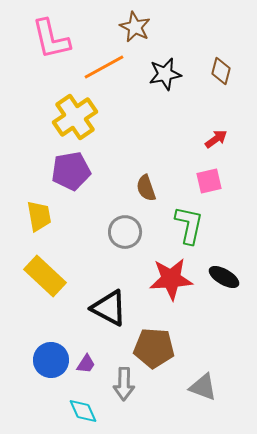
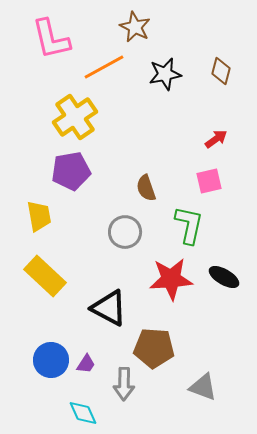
cyan diamond: moved 2 px down
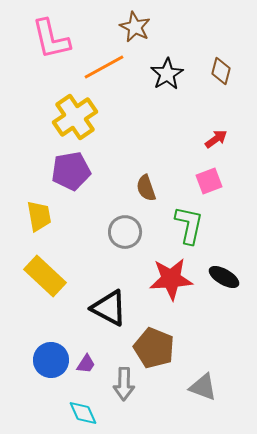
black star: moved 2 px right; rotated 20 degrees counterclockwise
pink square: rotated 8 degrees counterclockwise
brown pentagon: rotated 18 degrees clockwise
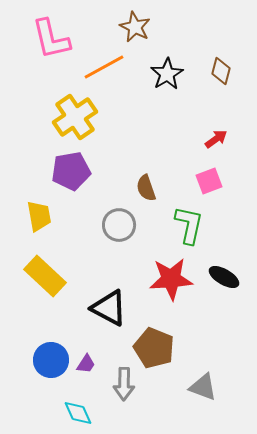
gray circle: moved 6 px left, 7 px up
cyan diamond: moved 5 px left
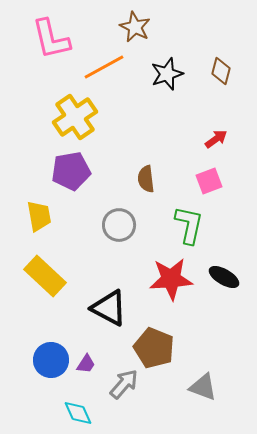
black star: rotated 12 degrees clockwise
brown semicircle: moved 9 px up; rotated 12 degrees clockwise
gray arrow: rotated 140 degrees counterclockwise
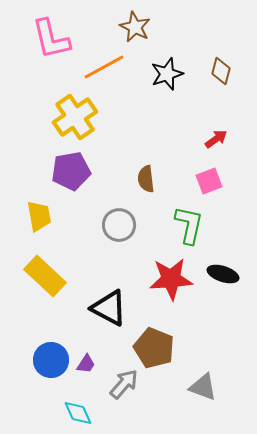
black ellipse: moved 1 px left, 3 px up; rotated 12 degrees counterclockwise
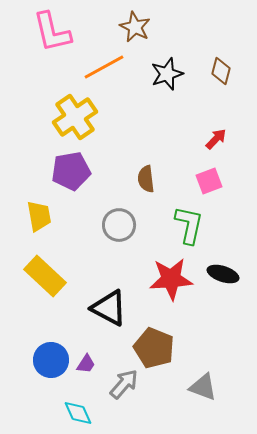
pink L-shape: moved 1 px right, 7 px up
red arrow: rotated 10 degrees counterclockwise
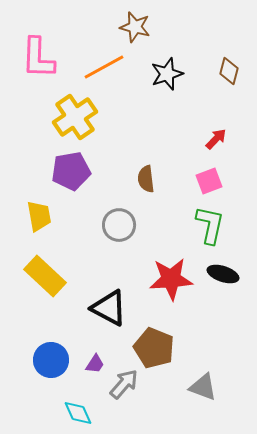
brown star: rotated 12 degrees counterclockwise
pink L-shape: moved 14 px left, 26 px down; rotated 15 degrees clockwise
brown diamond: moved 8 px right
green L-shape: moved 21 px right
purple trapezoid: moved 9 px right
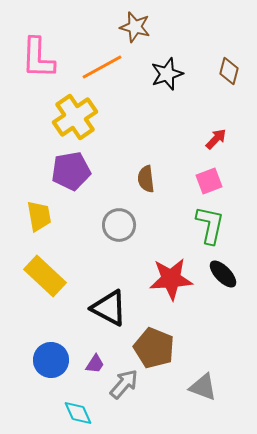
orange line: moved 2 px left
black ellipse: rotated 28 degrees clockwise
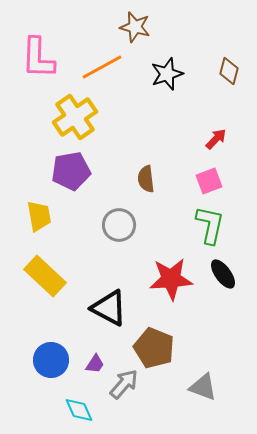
black ellipse: rotated 8 degrees clockwise
cyan diamond: moved 1 px right, 3 px up
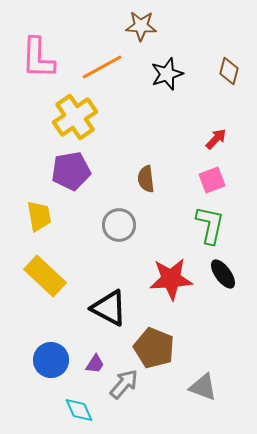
brown star: moved 6 px right, 1 px up; rotated 12 degrees counterclockwise
pink square: moved 3 px right, 1 px up
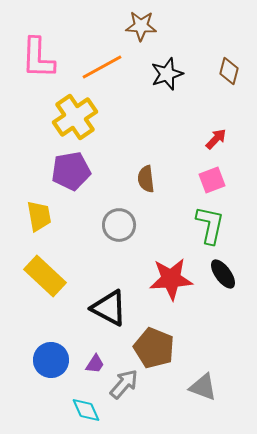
cyan diamond: moved 7 px right
